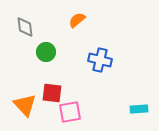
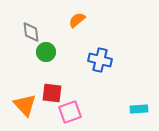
gray diamond: moved 6 px right, 5 px down
pink square: rotated 10 degrees counterclockwise
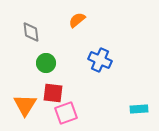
green circle: moved 11 px down
blue cross: rotated 10 degrees clockwise
red square: moved 1 px right
orange triangle: rotated 15 degrees clockwise
pink square: moved 4 px left, 1 px down
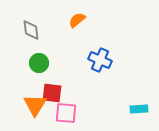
gray diamond: moved 2 px up
green circle: moved 7 px left
red square: moved 1 px left
orange triangle: moved 10 px right
pink square: rotated 25 degrees clockwise
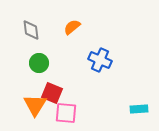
orange semicircle: moved 5 px left, 7 px down
red square: rotated 15 degrees clockwise
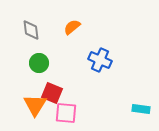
cyan rectangle: moved 2 px right; rotated 12 degrees clockwise
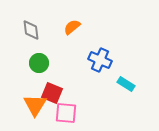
cyan rectangle: moved 15 px left, 25 px up; rotated 24 degrees clockwise
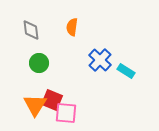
orange semicircle: rotated 42 degrees counterclockwise
blue cross: rotated 20 degrees clockwise
cyan rectangle: moved 13 px up
red square: moved 7 px down
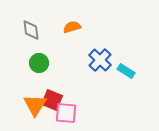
orange semicircle: rotated 66 degrees clockwise
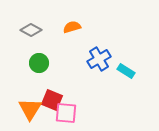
gray diamond: rotated 55 degrees counterclockwise
blue cross: moved 1 px left, 1 px up; rotated 15 degrees clockwise
orange triangle: moved 5 px left, 4 px down
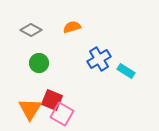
pink square: moved 4 px left, 1 px down; rotated 25 degrees clockwise
